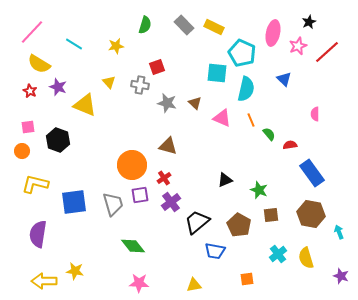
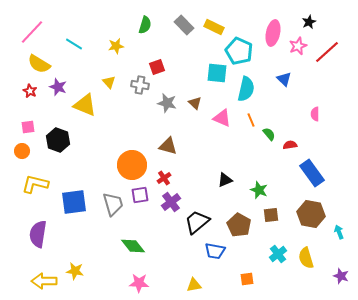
cyan pentagon at (242, 53): moved 3 px left, 2 px up
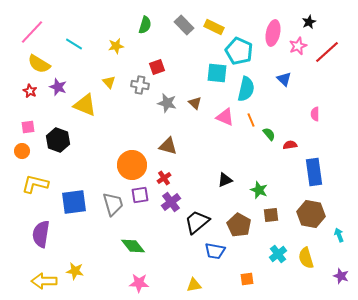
pink triangle at (222, 118): moved 3 px right, 1 px up
blue rectangle at (312, 173): moved 2 px right, 1 px up; rotated 28 degrees clockwise
cyan arrow at (339, 232): moved 3 px down
purple semicircle at (38, 234): moved 3 px right
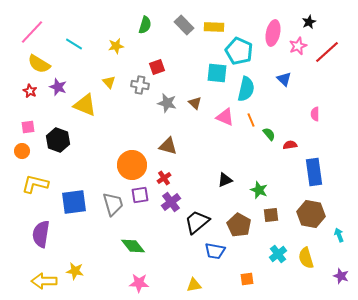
yellow rectangle at (214, 27): rotated 24 degrees counterclockwise
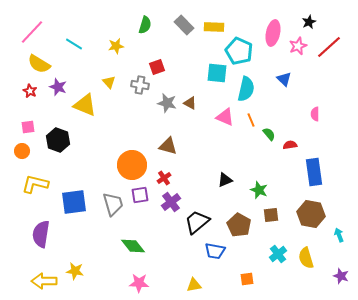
red line at (327, 52): moved 2 px right, 5 px up
brown triangle at (195, 103): moved 5 px left; rotated 16 degrees counterclockwise
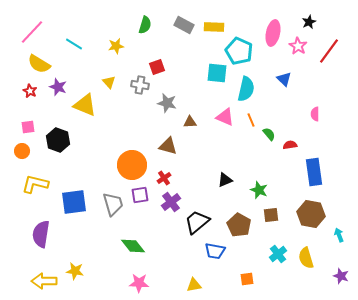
gray rectangle at (184, 25): rotated 18 degrees counterclockwise
pink star at (298, 46): rotated 18 degrees counterclockwise
red line at (329, 47): moved 4 px down; rotated 12 degrees counterclockwise
brown triangle at (190, 103): moved 19 px down; rotated 32 degrees counterclockwise
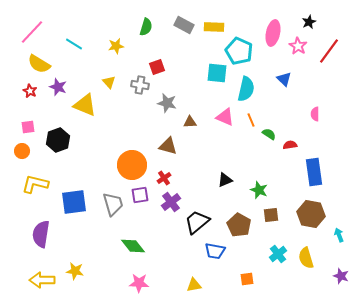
green semicircle at (145, 25): moved 1 px right, 2 px down
green semicircle at (269, 134): rotated 16 degrees counterclockwise
black hexagon at (58, 140): rotated 20 degrees clockwise
yellow arrow at (44, 281): moved 2 px left, 1 px up
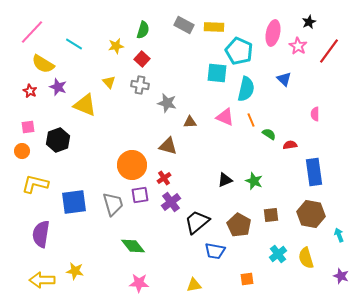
green semicircle at (146, 27): moved 3 px left, 3 px down
yellow semicircle at (39, 64): moved 4 px right
red square at (157, 67): moved 15 px left, 8 px up; rotated 28 degrees counterclockwise
green star at (259, 190): moved 5 px left, 9 px up
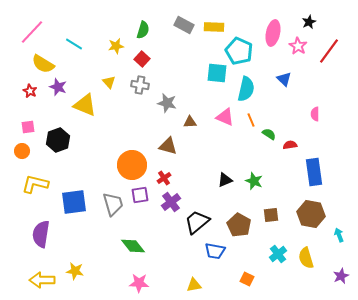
purple star at (341, 276): rotated 28 degrees clockwise
orange square at (247, 279): rotated 32 degrees clockwise
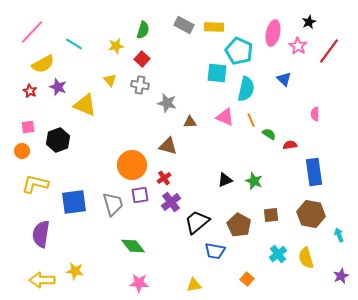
yellow semicircle at (43, 64): rotated 60 degrees counterclockwise
yellow triangle at (109, 82): moved 1 px right, 2 px up
orange square at (247, 279): rotated 16 degrees clockwise
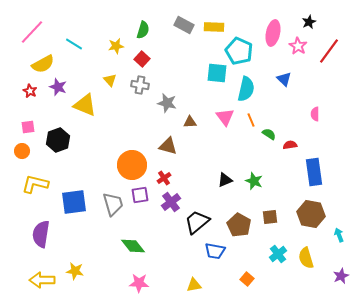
pink triangle at (225, 117): rotated 30 degrees clockwise
brown square at (271, 215): moved 1 px left, 2 px down
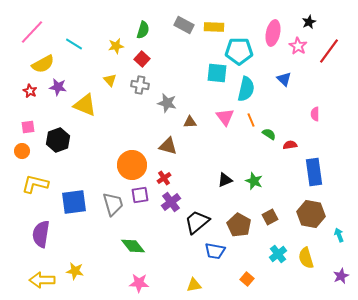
cyan pentagon at (239, 51): rotated 24 degrees counterclockwise
purple star at (58, 87): rotated 12 degrees counterclockwise
brown square at (270, 217): rotated 21 degrees counterclockwise
